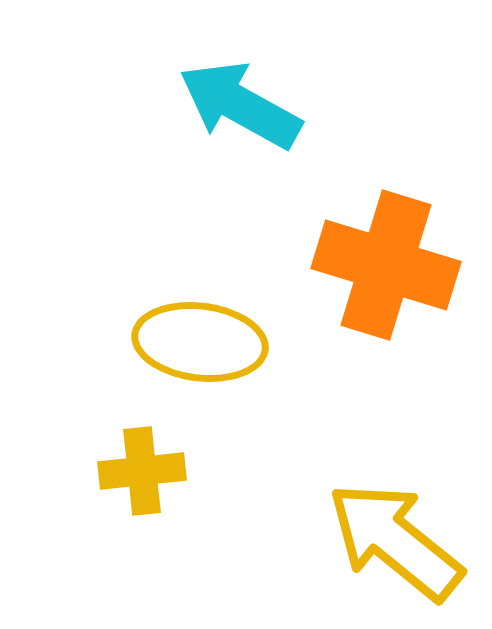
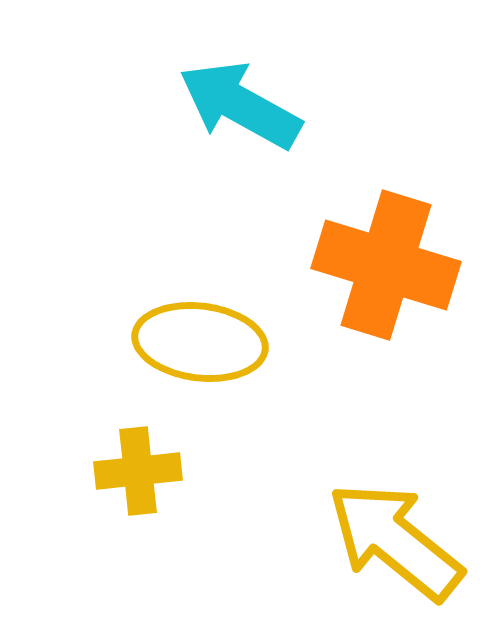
yellow cross: moved 4 px left
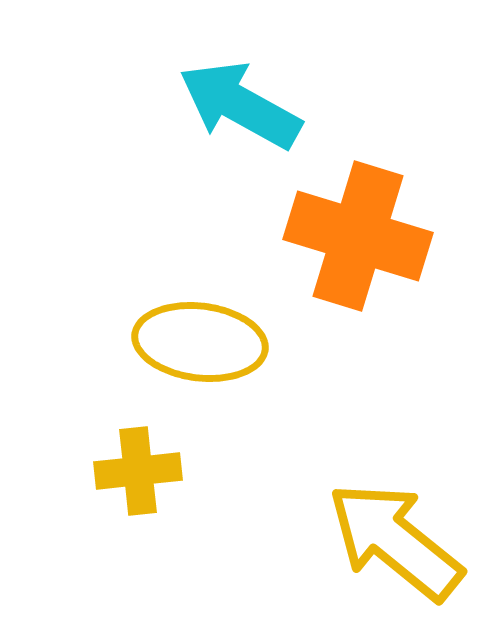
orange cross: moved 28 px left, 29 px up
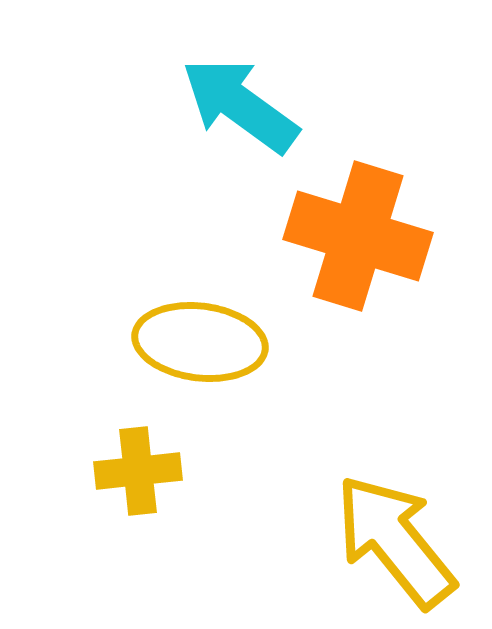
cyan arrow: rotated 7 degrees clockwise
yellow arrow: rotated 12 degrees clockwise
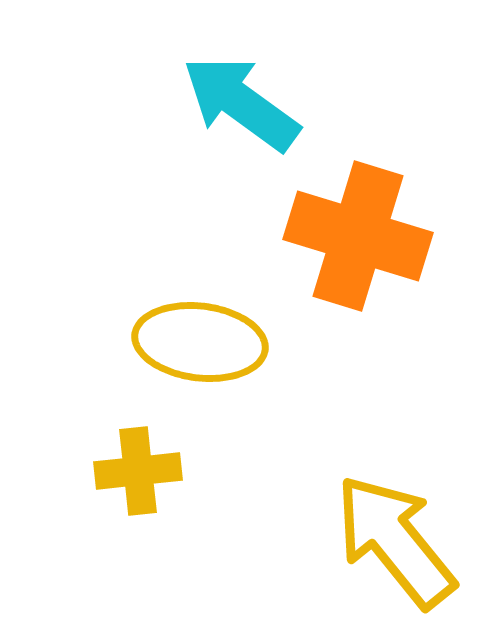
cyan arrow: moved 1 px right, 2 px up
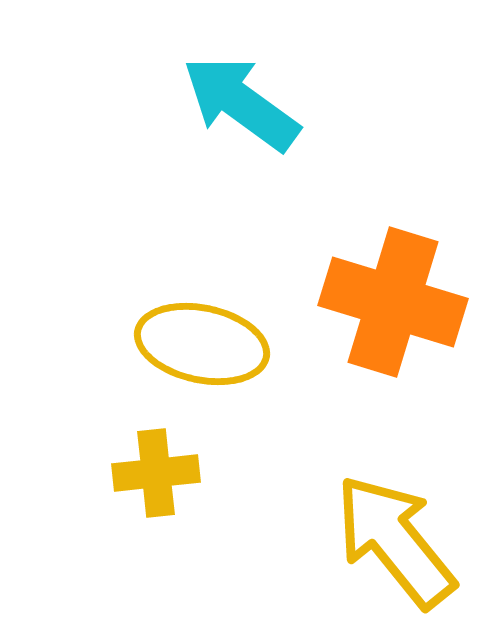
orange cross: moved 35 px right, 66 px down
yellow ellipse: moved 2 px right, 2 px down; rotated 5 degrees clockwise
yellow cross: moved 18 px right, 2 px down
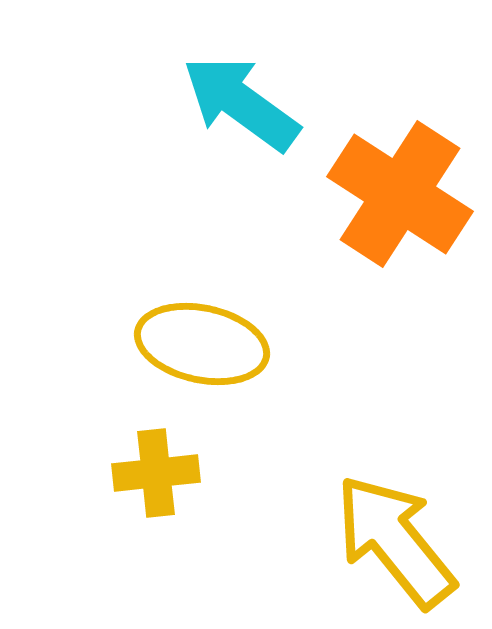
orange cross: moved 7 px right, 108 px up; rotated 16 degrees clockwise
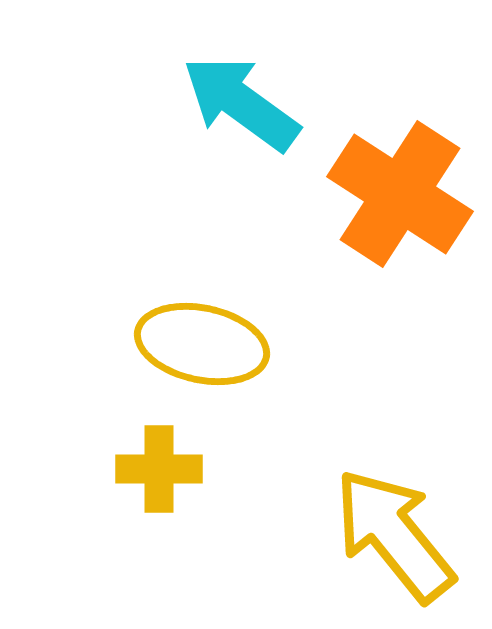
yellow cross: moved 3 px right, 4 px up; rotated 6 degrees clockwise
yellow arrow: moved 1 px left, 6 px up
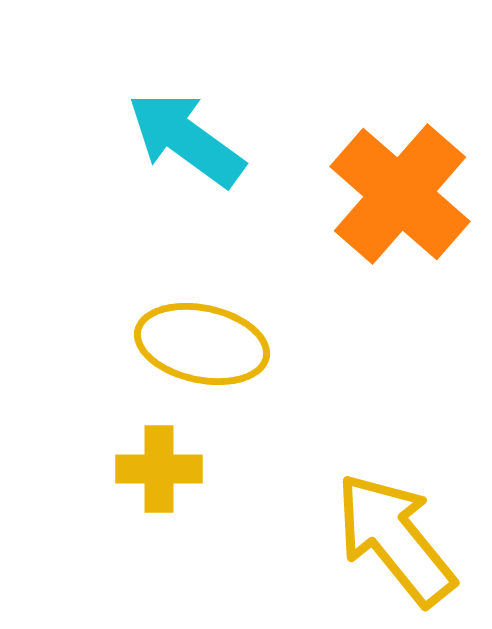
cyan arrow: moved 55 px left, 36 px down
orange cross: rotated 8 degrees clockwise
yellow arrow: moved 1 px right, 4 px down
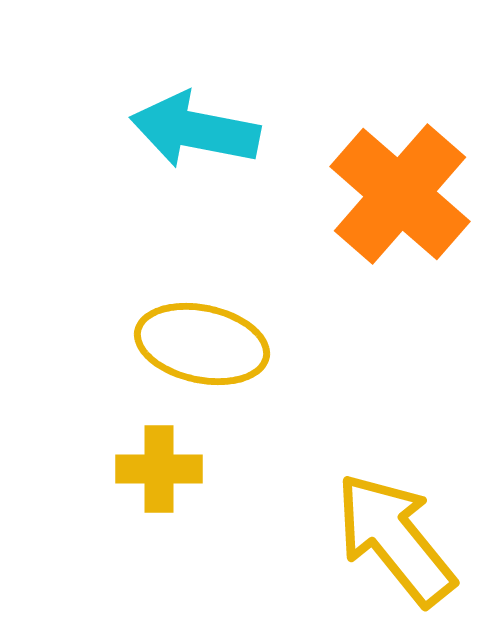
cyan arrow: moved 9 px right, 9 px up; rotated 25 degrees counterclockwise
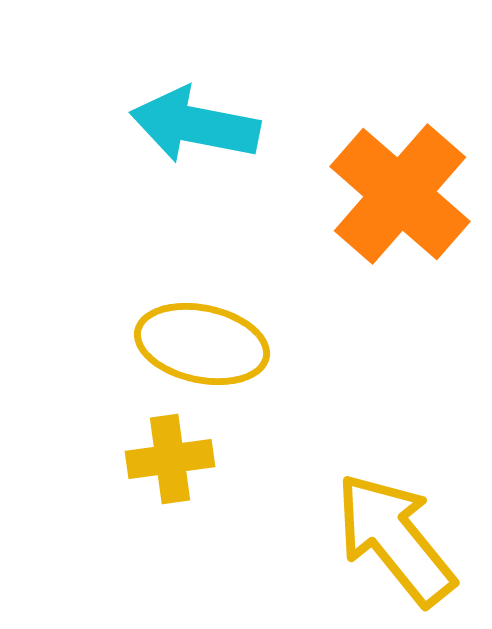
cyan arrow: moved 5 px up
yellow cross: moved 11 px right, 10 px up; rotated 8 degrees counterclockwise
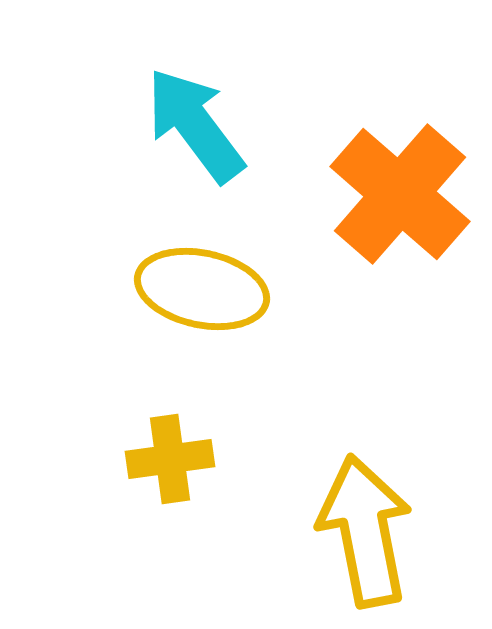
cyan arrow: rotated 42 degrees clockwise
yellow ellipse: moved 55 px up
yellow arrow: moved 30 px left, 8 px up; rotated 28 degrees clockwise
